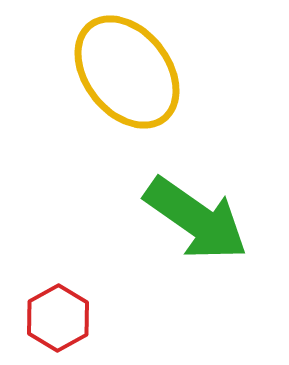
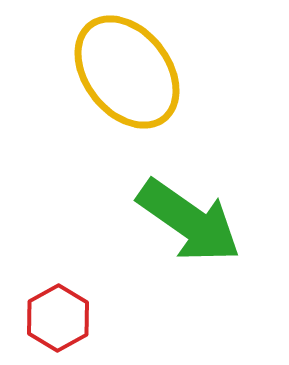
green arrow: moved 7 px left, 2 px down
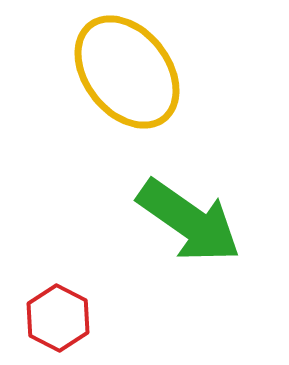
red hexagon: rotated 4 degrees counterclockwise
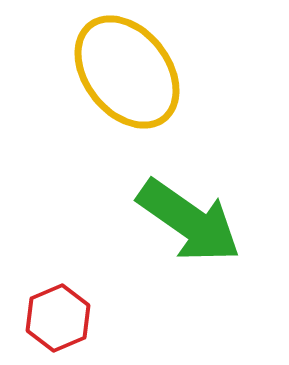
red hexagon: rotated 10 degrees clockwise
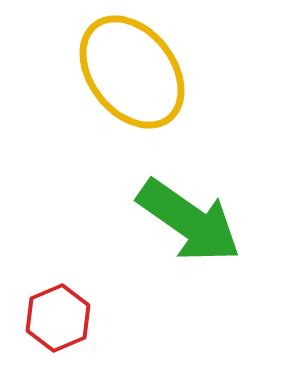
yellow ellipse: moved 5 px right
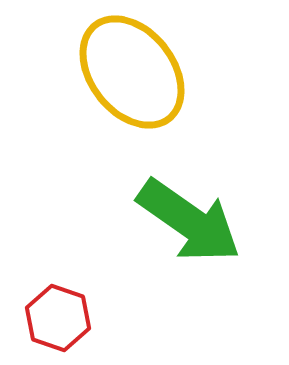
red hexagon: rotated 18 degrees counterclockwise
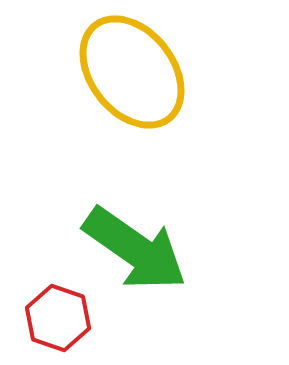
green arrow: moved 54 px left, 28 px down
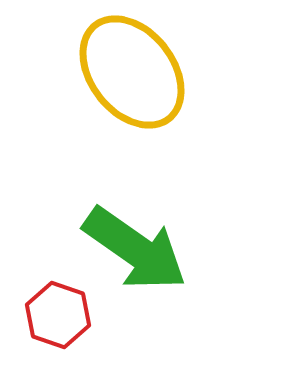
red hexagon: moved 3 px up
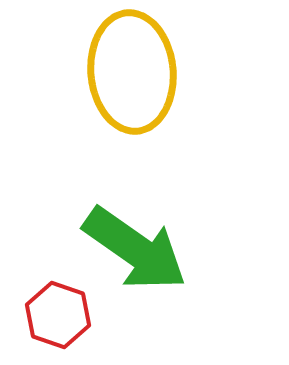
yellow ellipse: rotated 33 degrees clockwise
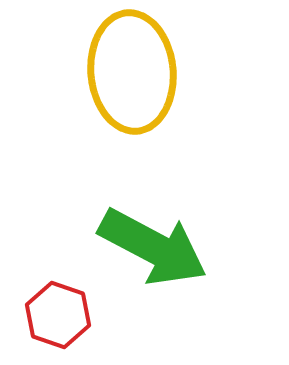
green arrow: moved 18 px right, 2 px up; rotated 7 degrees counterclockwise
